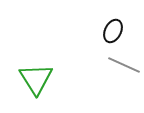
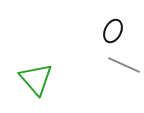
green triangle: rotated 9 degrees counterclockwise
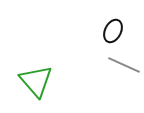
green triangle: moved 2 px down
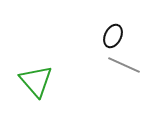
black ellipse: moved 5 px down
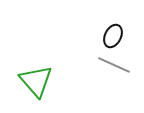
gray line: moved 10 px left
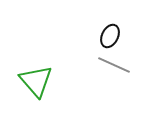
black ellipse: moved 3 px left
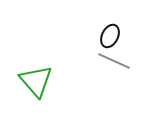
gray line: moved 4 px up
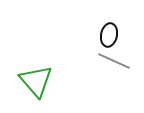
black ellipse: moved 1 px left, 1 px up; rotated 15 degrees counterclockwise
